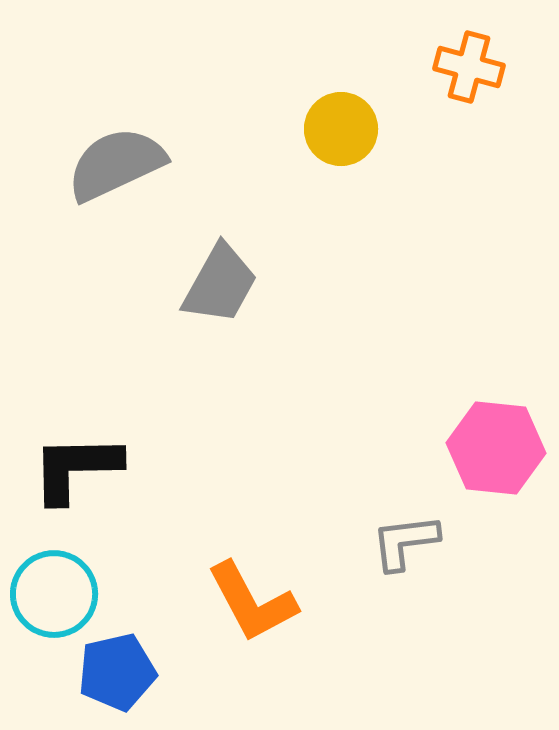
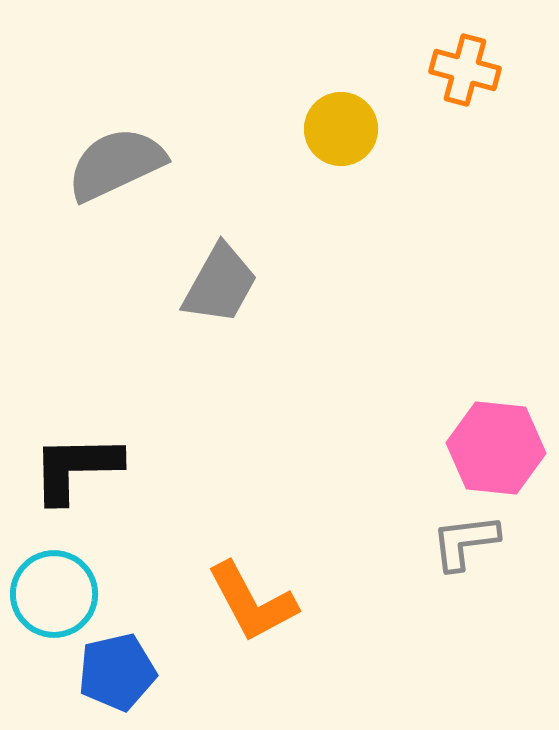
orange cross: moved 4 px left, 3 px down
gray L-shape: moved 60 px right
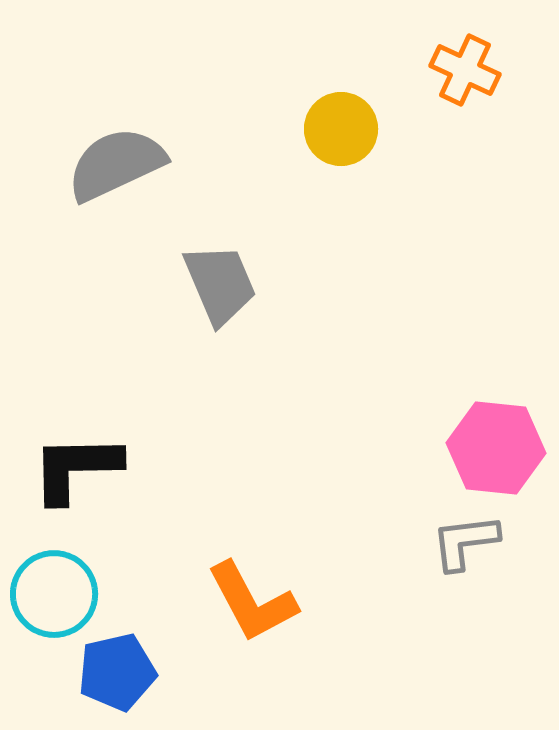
orange cross: rotated 10 degrees clockwise
gray trapezoid: rotated 52 degrees counterclockwise
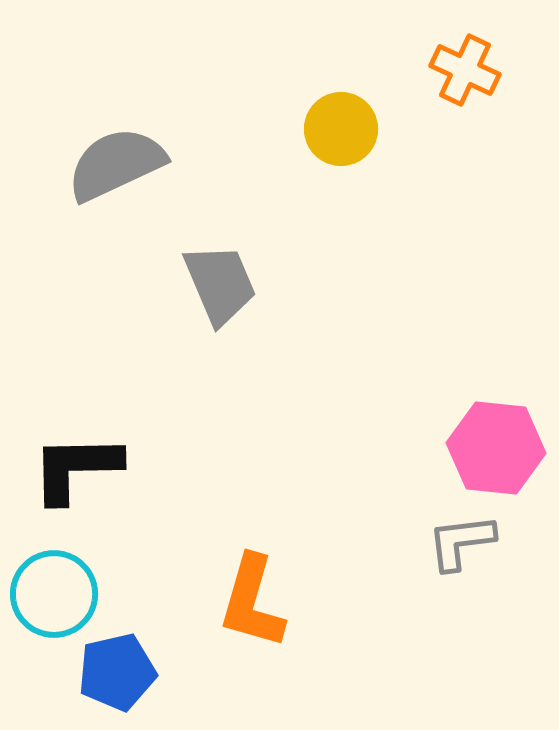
gray L-shape: moved 4 px left
orange L-shape: rotated 44 degrees clockwise
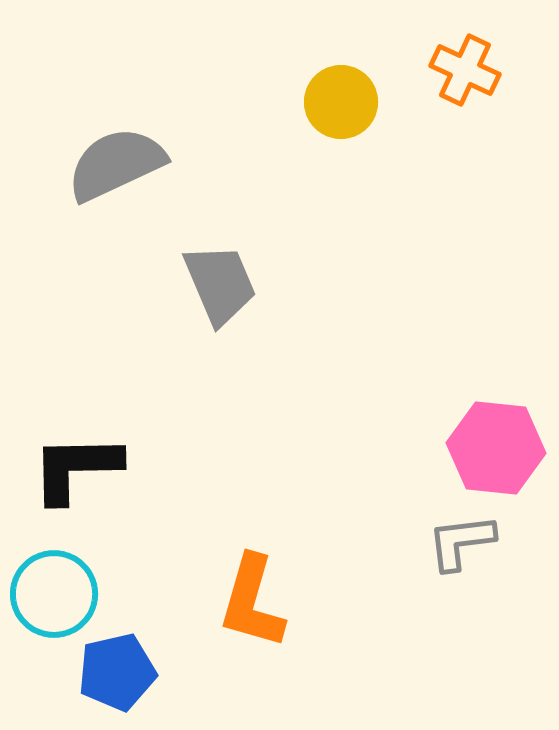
yellow circle: moved 27 px up
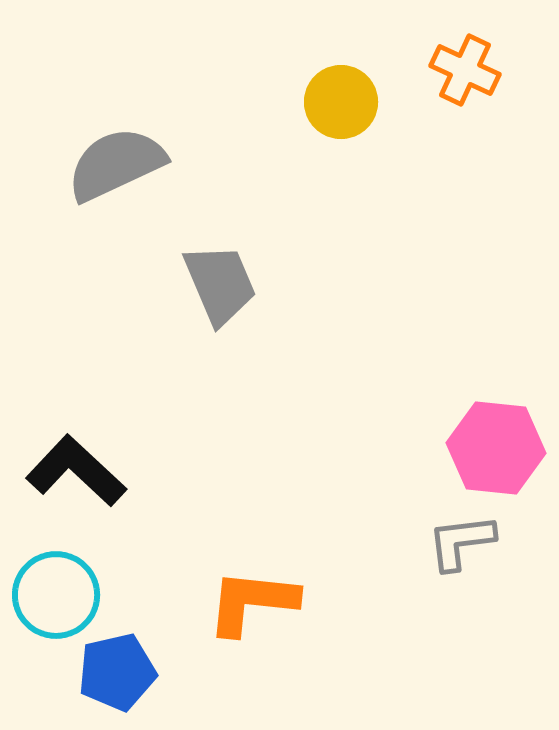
black L-shape: moved 3 px down; rotated 44 degrees clockwise
cyan circle: moved 2 px right, 1 px down
orange L-shape: rotated 80 degrees clockwise
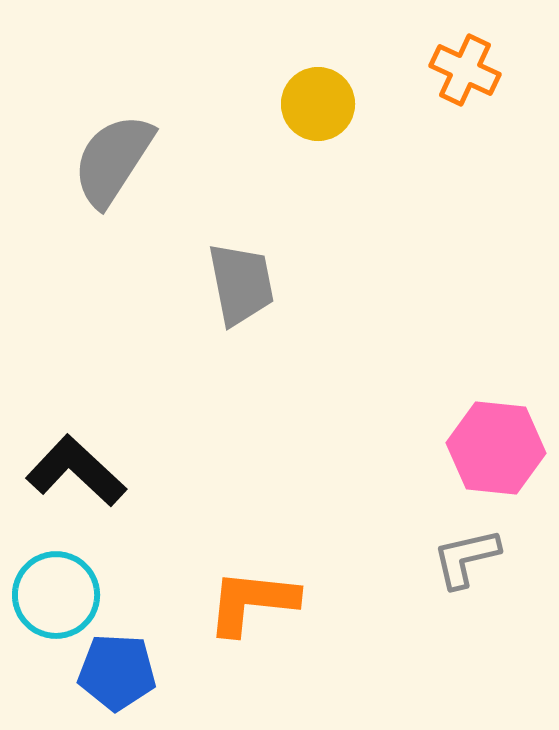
yellow circle: moved 23 px left, 2 px down
gray semicircle: moved 3 px left, 4 px up; rotated 32 degrees counterclockwise
gray trapezoid: moved 21 px right; rotated 12 degrees clockwise
gray L-shape: moved 5 px right, 16 px down; rotated 6 degrees counterclockwise
blue pentagon: rotated 16 degrees clockwise
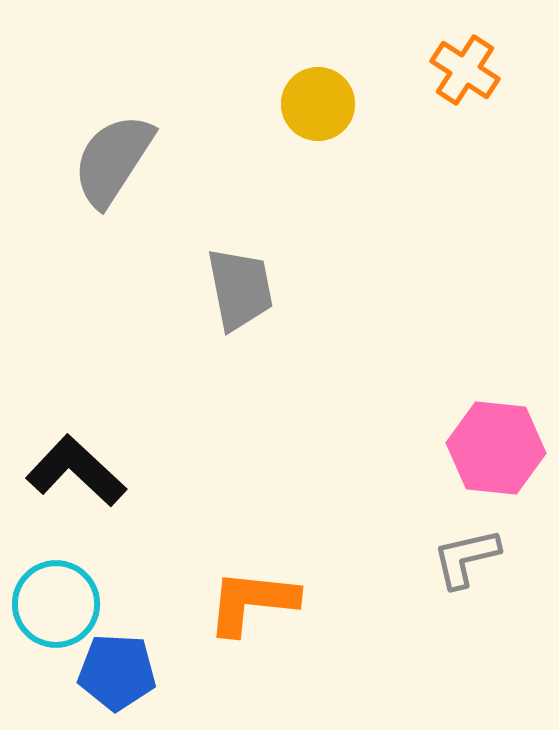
orange cross: rotated 8 degrees clockwise
gray trapezoid: moved 1 px left, 5 px down
cyan circle: moved 9 px down
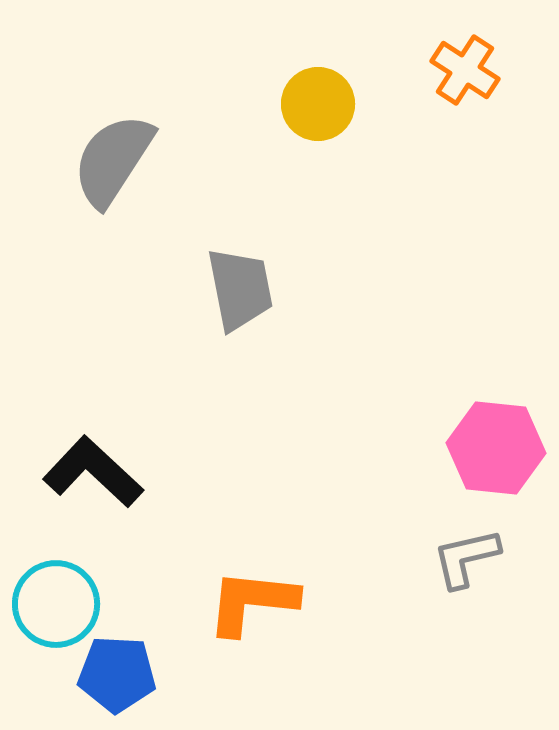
black L-shape: moved 17 px right, 1 px down
blue pentagon: moved 2 px down
